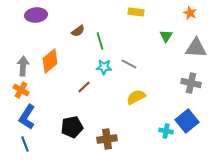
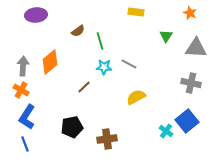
orange diamond: moved 1 px down
cyan cross: rotated 24 degrees clockwise
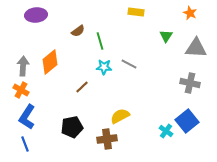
gray cross: moved 1 px left
brown line: moved 2 px left
yellow semicircle: moved 16 px left, 19 px down
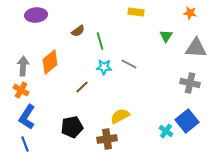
orange star: rotated 16 degrees counterclockwise
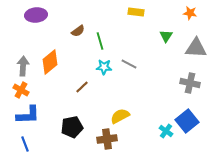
blue L-shape: moved 1 px right, 2 px up; rotated 125 degrees counterclockwise
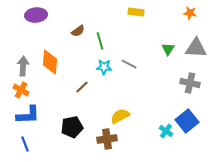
green triangle: moved 2 px right, 13 px down
orange diamond: rotated 45 degrees counterclockwise
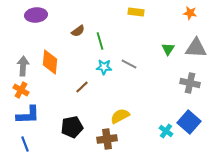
blue square: moved 2 px right, 1 px down; rotated 10 degrees counterclockwise
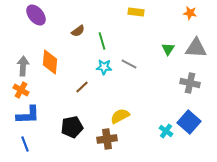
purple ellipse: rotated 55 degrees clockwise
green line: moved 2 px right
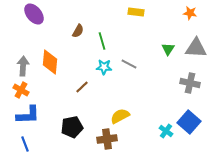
purple ellipse: moved 2 px left, 1 px up
brown semicircle: rotated 24 degrees counterclockwise
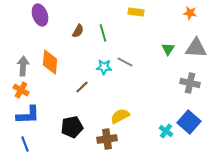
purple ellipse: moved 6 px right, 1 px down; rotated 20 degrees clockwise
green line: moved 1 px right, 8 px up
gray line: moved 4 px left, 2 px up
